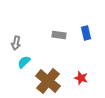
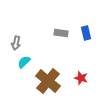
gray rectangle: moved 2 px right, 2 px up
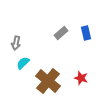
gray rectangle: rotated 48 degrees counterclockwise
cyan semicircle: moved 1 px left, 1 px down
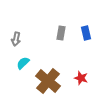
gray rectangle: rotated 40 degrees counterclockwise
gray arrow: moved 4 px up
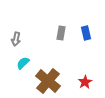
red star: moved 4 px right, 4 px down; rotated 24 degrees clockwise
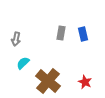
blue rectangle: moved 3 px left, 1 px down
red star: rotated 16 degrees counterclockwise
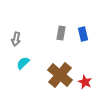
brown cross: moved 12 px right, 6 px up
